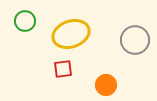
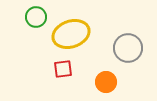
green circle: moved 11 px right, 4 px up
gray circle: moved 7 px left, 8 px down
orange circle: moved 3 px up
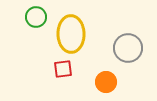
yellow ellipse: rotated 72 degrees counterclockwise
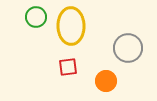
yellow ellipse: moved 8 px up
red square: moved 5 px right, 2 px up
orange circle: moved 1 px up
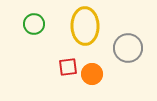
green circle: moved 2 px left, 7 px down
yellow ellipse: moved 14 px right
orange circle: moved 14 px left, 7 px up
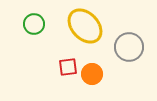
yellow ellipse: rotated 42 degrees counterclockwise
gray circle: moved 1 px right, 1 px up
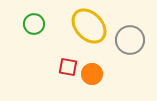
yellow ellipse: moved 4 px right
gray circle: moved 1 px right, 7 px up
red square: rotated 18 degrees clockwise
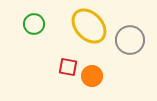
orange circle: moved 2 px down
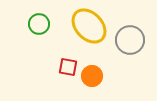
green circle: moved 5 px right
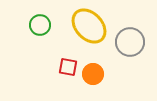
green circle: moved 1 px right, 1 px down
gray circle: moved 2 px down
orange circle: moved 1 px right, 2 px up
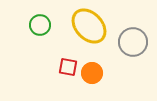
gray circle: moved 3 px right
orange circle: moved 1 px left, 1 px up
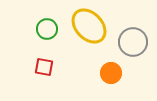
green circle: moved 7 px right, 4 px down
red square: moved 24 px left
orange circle: moved 19 px right
